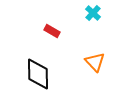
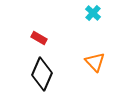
red rectangle: moved 13 px left, 7 px down
black diamond: moved 4 px right; rotated 24 degrees clockwise
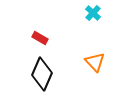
red rectangle: moved 1 px right
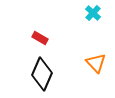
orange triangle: moved 1 px right, 1 px down
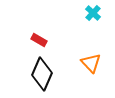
red rectangle: moved 1 px left, 2 px down
orange triangle: moved 5 px left
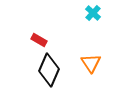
orange triangle: rotated 10 degrees clockwise
black diamond: moved 7 px right, 4 px up
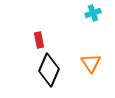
cyan cross: rotated 28 degrees clockwise
red rectangle: rotated 49 degrees clockwise
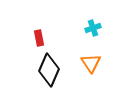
cyan cross: moved 15 px down
red rectangle: moved 2 px up
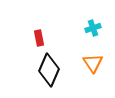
orange triangle: moved 2 px right
